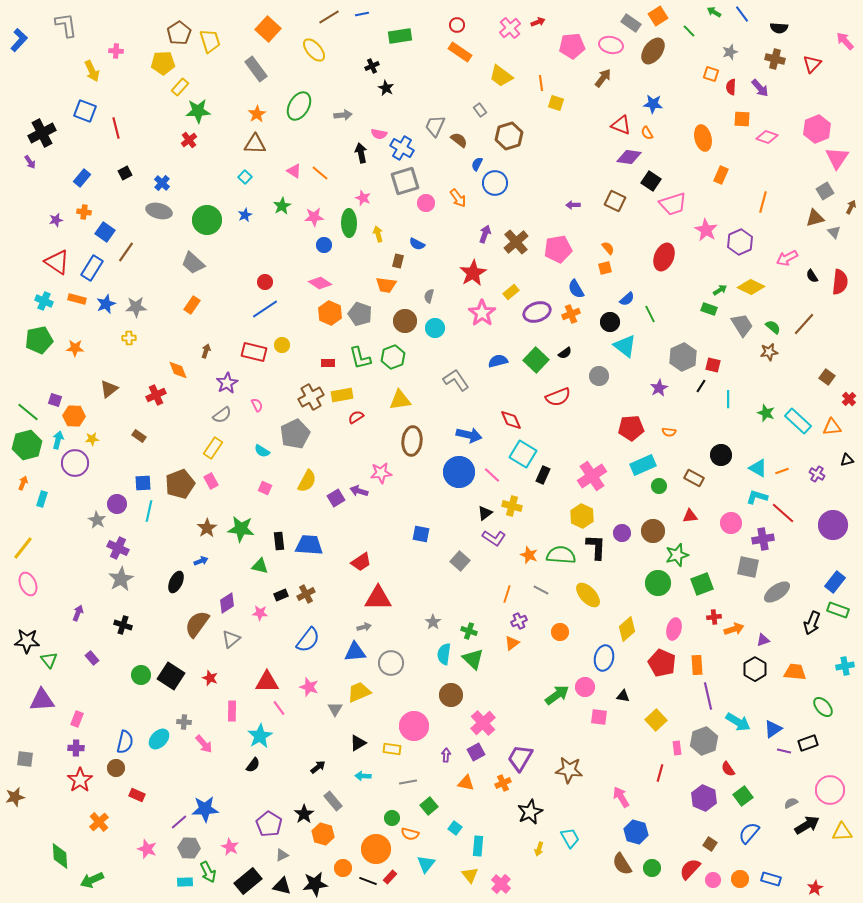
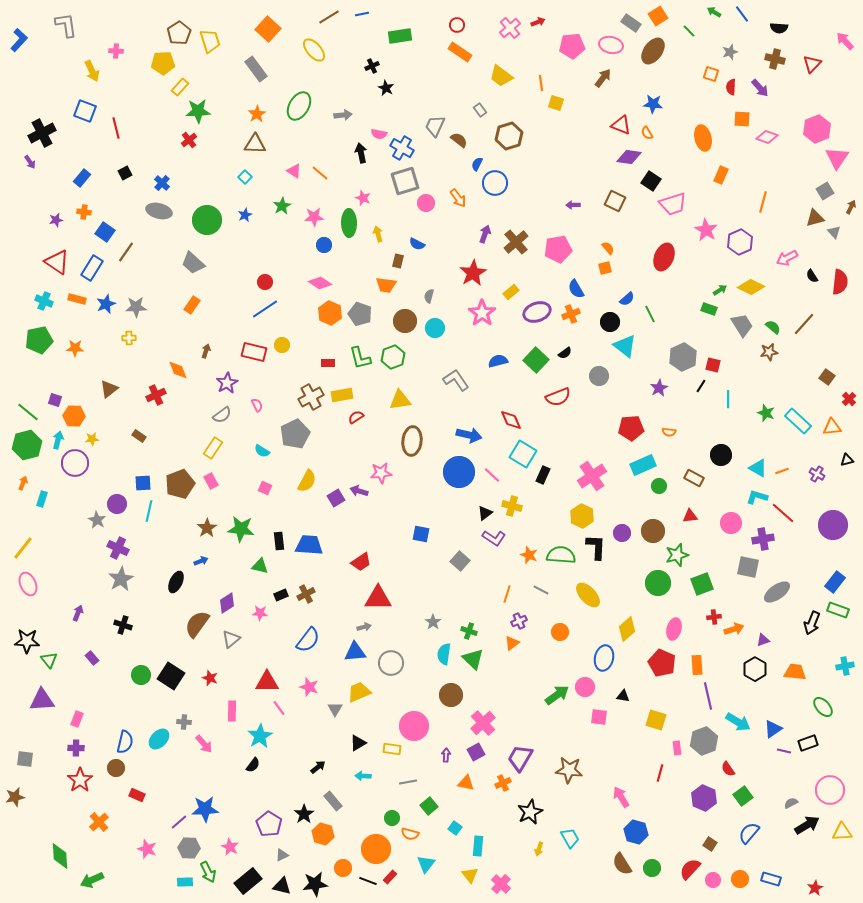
yellow square at (656, 720): rotated 30 degrees counterclockwise
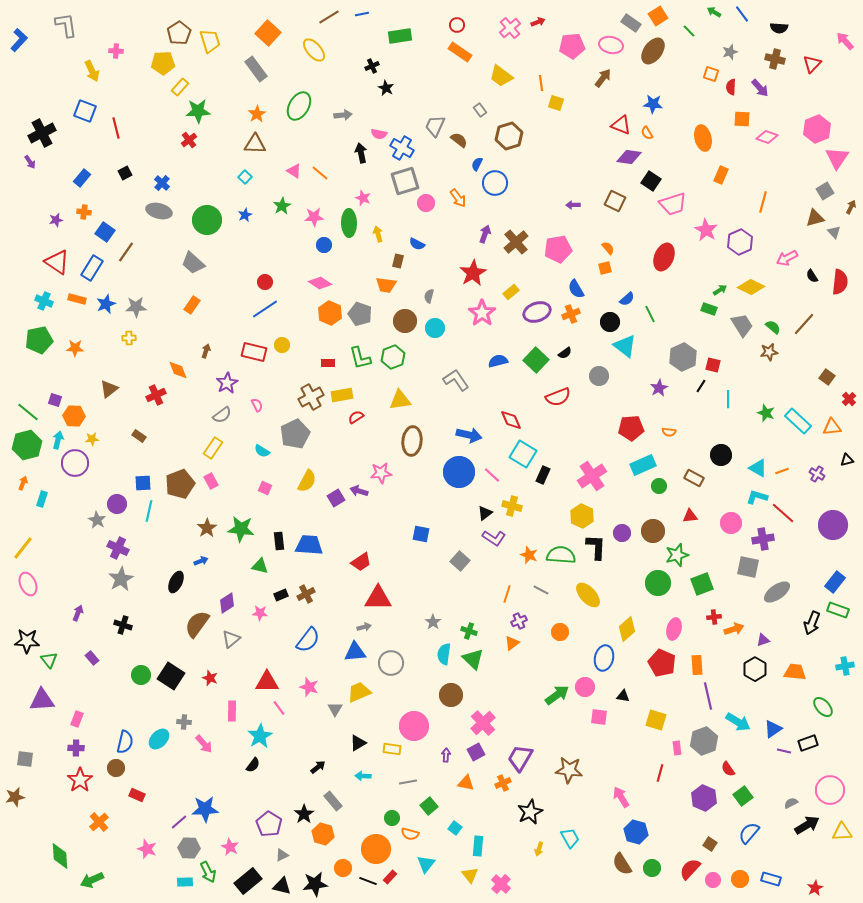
orange square at (268, 29): moved 4 px down
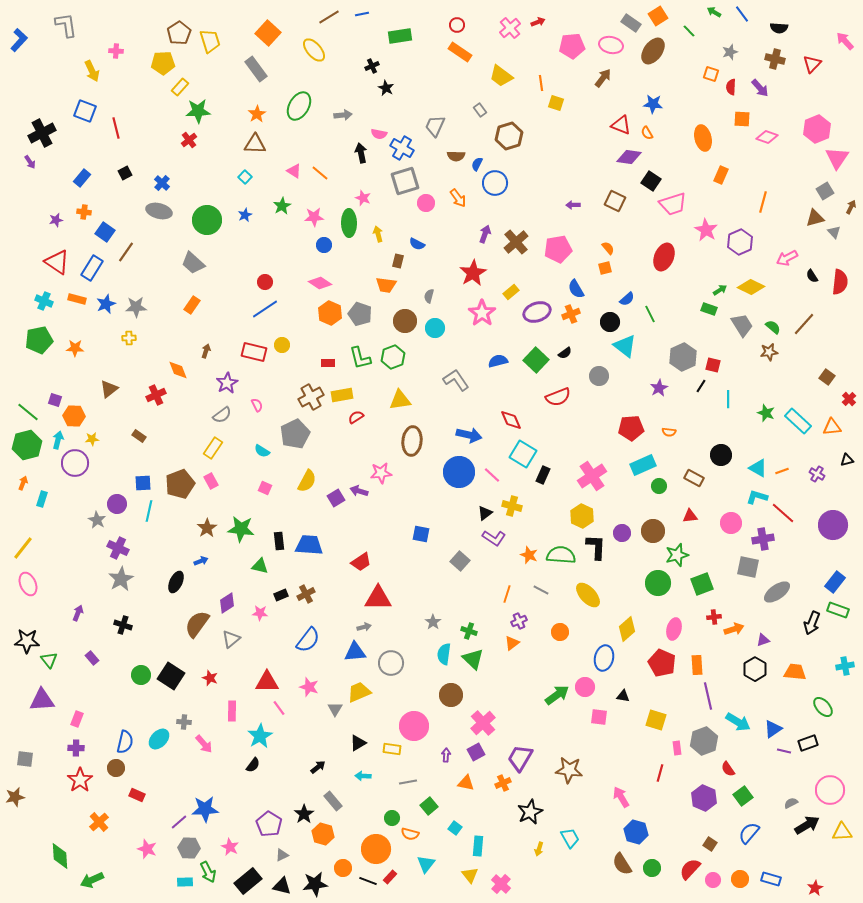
brown semicircle at (459, 140): moved 3 px left, 16 px down; rotated 144 degrees clockwise
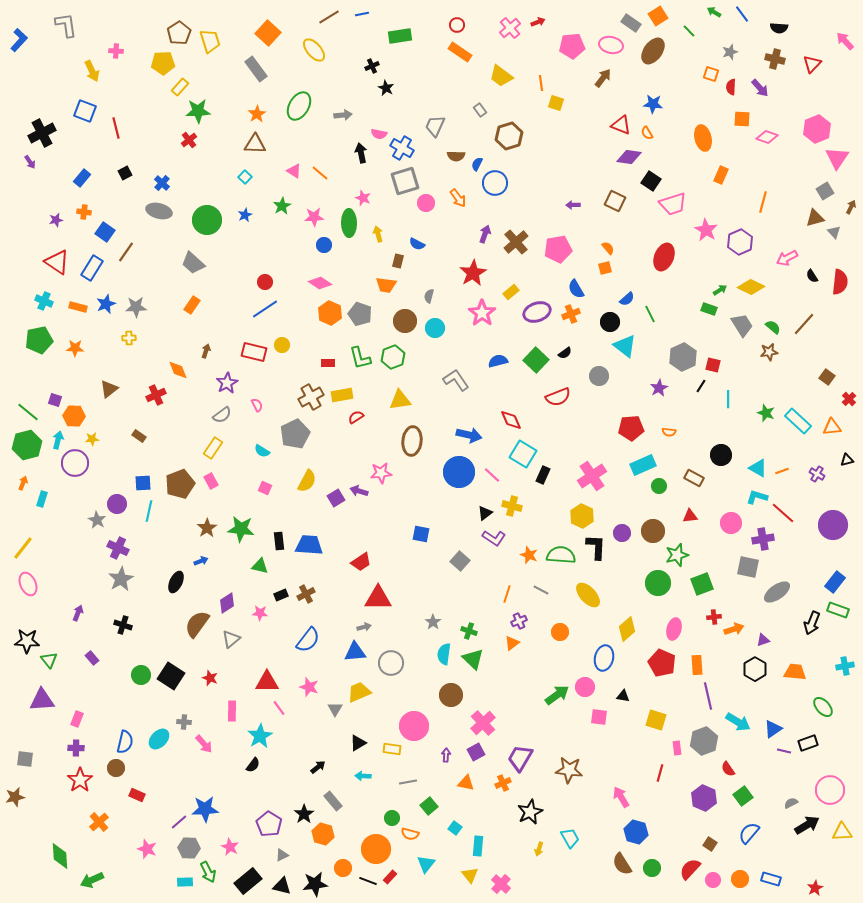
orange rectangle at (77, 299): moved 1 px right, 8 px down
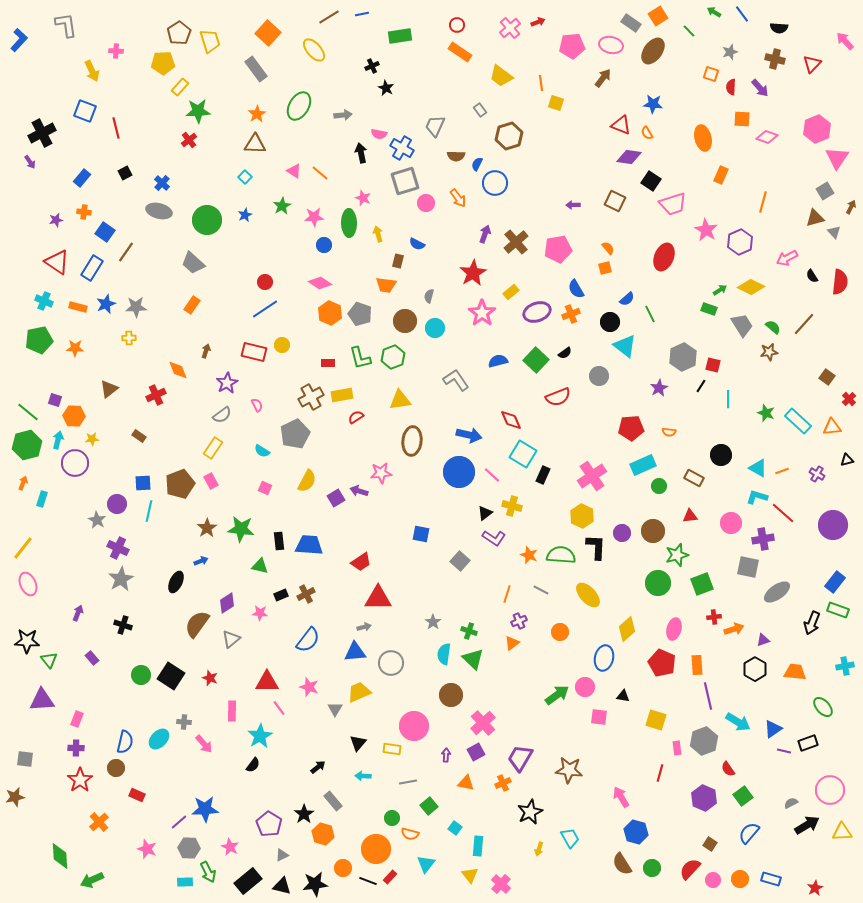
black triangle at (358, 743): rotated 18 degrees counterclockwise
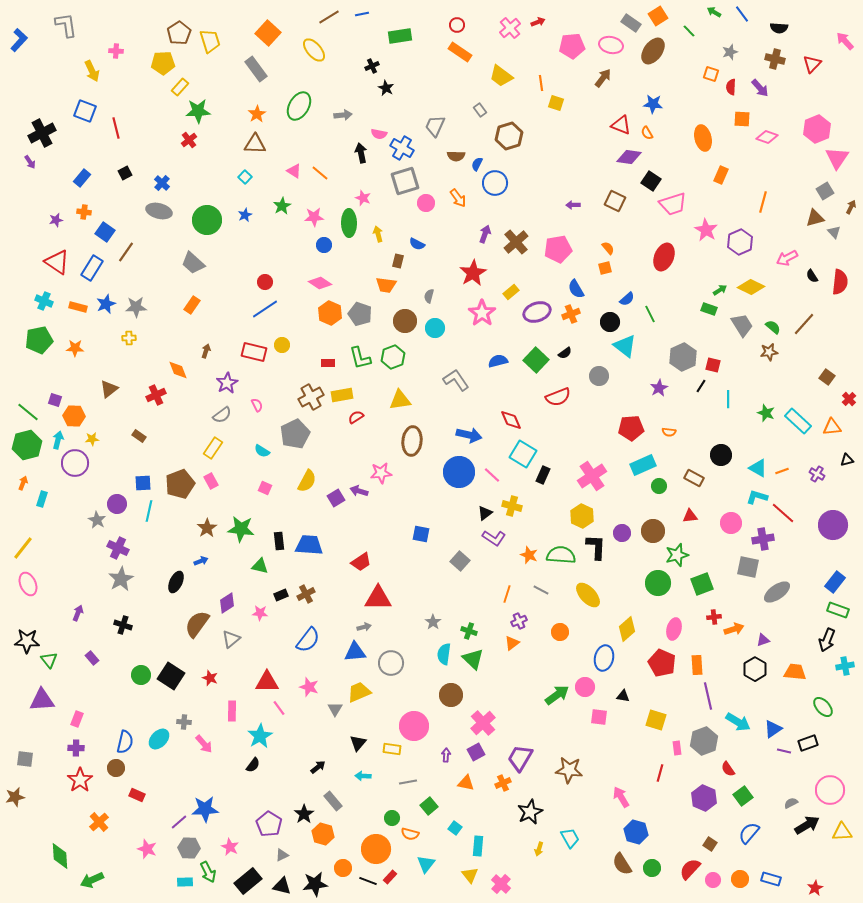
black arrow at (812, 623): moved 15 px right, 17 px down
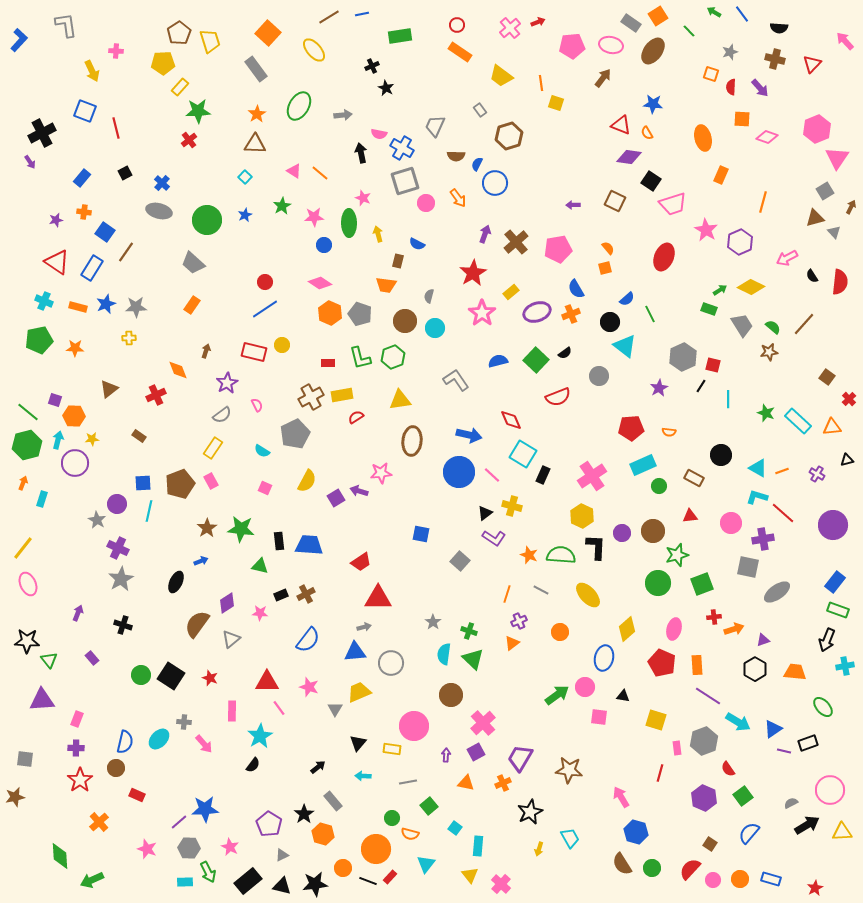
purple line at (708, 696): rotated 44 degrees counterclockwise
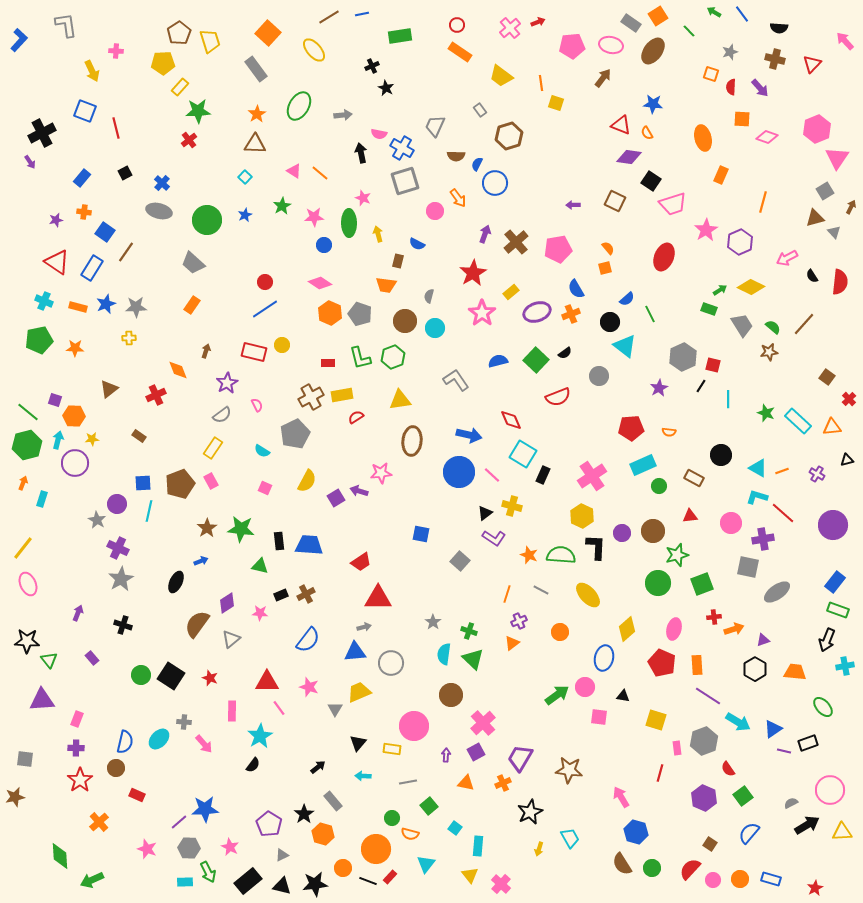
pink circle at (426, 203): moved 9 px right, 8 px down
pink star at (706, 230): rotated 10 degrees clockwise
